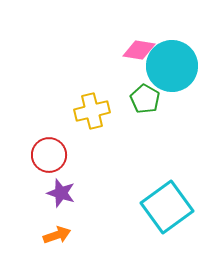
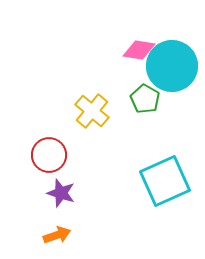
yellow cross: rotated 36 degrees counterclockwise
cyan square: moved 2 px left, 26 px up; rotated 12 degrees clockwise
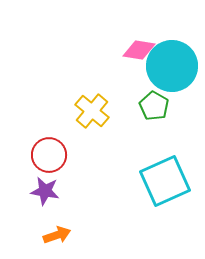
green pentagon: moved 9 px right, 7 px down
purple star: moved 16 px left, 2 px up; rotated 8 degrees counterclockwise
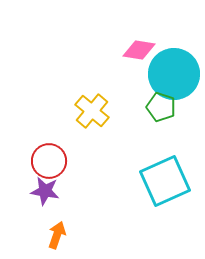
cyan circle: moved 2 px right, 8 px down
green pentagon: moved 7 px right, 1 px down; rotated 12 degrees counterclockwise
red circle: moved 6 px down
orange arrow: rotated 52 degrees counterclockwise
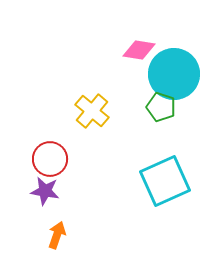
red circle: moved 1 px right, 2 px up
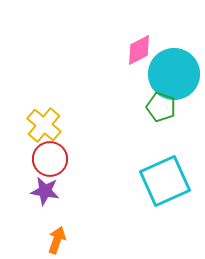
pink diamond: rotated 36 degrees counterclockwise
yellow cross: moved 48 px left, 14 px down
orange arrow: moved 5 px down
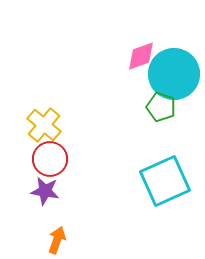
pink diamond: moved 2 px right, 6 px down; rotated 8 degrees clockwise
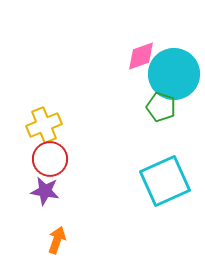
yellow cross: rotated 28 degrees clockwise
